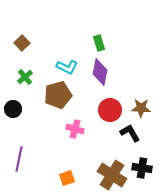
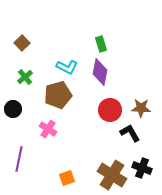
green rectangle: moved 2 px right, 1 px down
pink cross: moved 27 px left; rotated 18 degrees clockwise
black cross: rotated 12 degrees clockwise
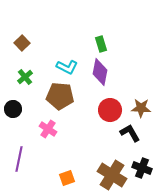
brown pentagon: moved 2 px right, 1 px down; rotated 20 degrees clockwise
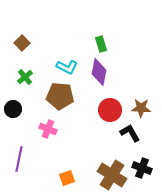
purple diamond: moved 1 px left
pink cross: rotated 12 degrees counterclockwise
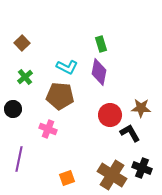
red circle: moved 5 px down
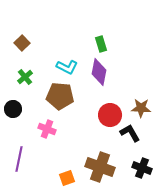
pink cross: moved 1 px left
brown cross: moved 12 px left, 8 px up; rotated 12 degrees counterclockwise
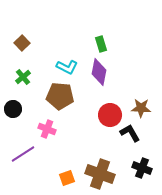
green cross: moved 2 px left
purple line: moved 4 px right, 5 px up; rotated 45 degrees clockwise
brown cross: moved 7 px down
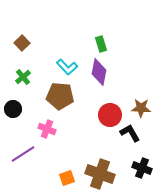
cyan L-shape: rotated 20 degrees clockwise
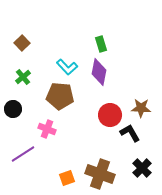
black cross: rotated 24 degrees clockwise
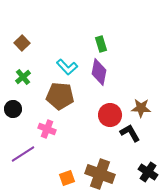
black cross: moved 6 px right, 4 px down; rotated 12 degrees counterclockwise
